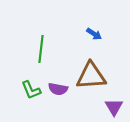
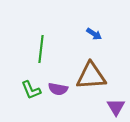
purple triangle: moved 2 px right
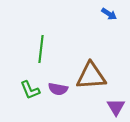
blue arrow: moved 15 px right, 20 px up
green L-shape: moved 1 px left
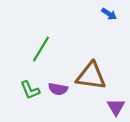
green line: rotated 24 degrees clockwise
brown triangle: rotated 12 degrees clockwise
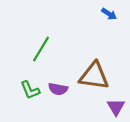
brown triangle: moved 3 px right
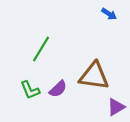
purple semicircle: rotated 54 degrees counterclockwise
purple triangle: rotated 30 degrees clockwise
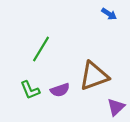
brown triangle: rotated 28 degrees counterclockwise
purple semicircle: moved 2 px right, 1 px down; rotated 24 degrees clockwise
purple triangle: rotated 12 degrees counterclockwise
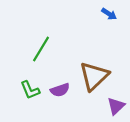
brown triangle: rotated 24 degrees counterclockwise
purple triangle: moved 1 px up
